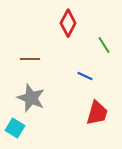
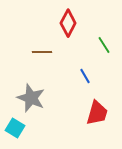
brown line: moved 12 px right, 7 px up
blue line: rotated 35 degrees clockwise
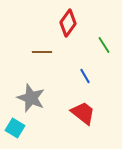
red diamond: rotated 8 degrees clockwise
red trapezoid: moved 14 px left; rotated 68 degrees counterclockwise
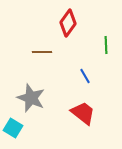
green line: moved 2 px right; rotated 30 degrees clockwise
cyan square: moved 2 px left
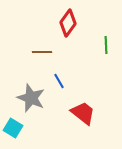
blue line: moved 26 px left, 5 px down
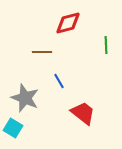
red diamond: rotated 40 degrees clockwise
gray star: moved 6 px left
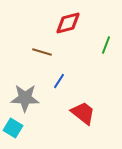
green line: rotated 24 degrees clockwise
brown line: rotated 18 degrees clockwise
blue line: rotated 63 degrees clockwise
gray star: rotated 20 degrees counterclockwise
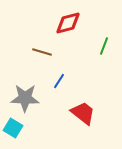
green line: moved 2 px left, 1 px down
